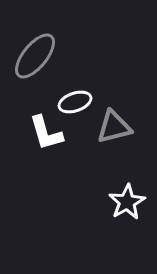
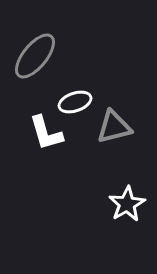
white star: moved 2 px down
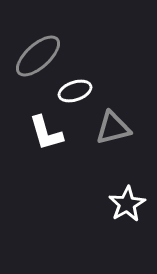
gray ellipse: moved 3 px right; rotated 9 degrees clockwise
white ellipse: moved 11 px up
gray triangle: moved 1 px left, 1 px down
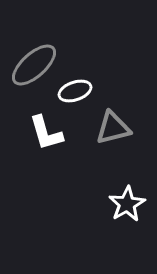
gray ellipse: moved 4 px left, 9 px down
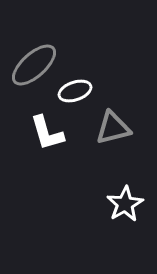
white L-shape: moved 1 px right
white star: moved 2 px left
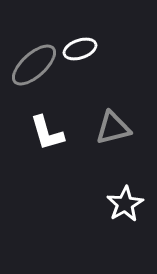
white ellipse: moved 5 px right, 42 px up
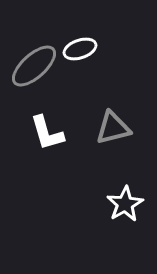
gray ellipse: moved 1 px down
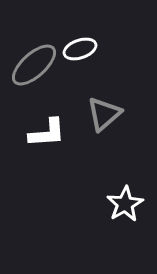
gray ellipse: moved 1 px up
gray triangle: moved 9 px left, 14 px up; rotated 27 degrees counterclockwise
white L-shape: rotated 78 degrees counterclockwise
